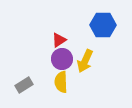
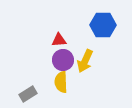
red triangle: rotated 28 degrees clockwise
purple circle: moved 1 px right, 1 px down
gray rectangle: moved 4 px right, 9 px down
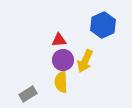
blue hexagon: rotated 25 degrees counterclockwise
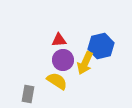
blue hexagon: moved 2 px left, 21 px down; rotated 10 degrees clockwise
yellow arrow: moved 2 px down
yellow semicircle: moved 4 px left, 1 px up; rotated 125 degrees clockwise
gray rectangle: rotated 48 degrees counterclockwise
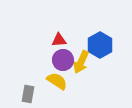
blue hexagon: moved 1 px left, 1 px up; rotated 15 degrees counterclockwise
yellow arrow: moved 4 px left, 1 px up
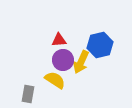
blue hexagon: rotated 15 degrees clockwise
yellow semicircle: moved 2 px left, 1 px up
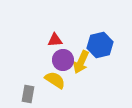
red triangle: moved 4 px left
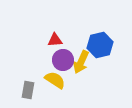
gray rectangle: moved 4 px up
